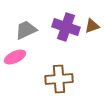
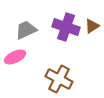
brown triangle: rotated 14 degrees counterclockwise
brown cross: rotated 32 degrees clockwise
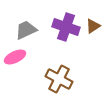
brown triangle: moved 1 px right
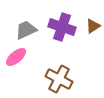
purple cross: moved 4 px left
pink ellipse: moved 1 px right; rotated 15 degrees counterclockwise
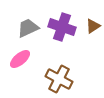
gray trapezoid: moved 2 px right, 2 px up
pink ellipse: moved 4 px right, 2 px down
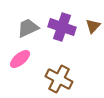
brown triangle: rotated 14 degrees counterclockwise
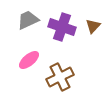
gray trapezoid: moved 8 px up
pink ellipse: moved 9 px right, 1 px down
brown cross: moved 1 px right, 2 px up; rotated 36 degrees clockwise
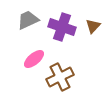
pink ellipse: moved 5 px right, 1 px up
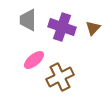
gray trapezoid: rotated 65 degrees counterclockwise
brown triangle: moved 2 px down
pink ellipse: moved 1 px down
